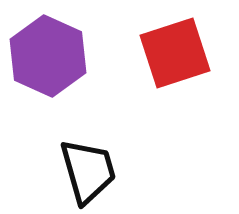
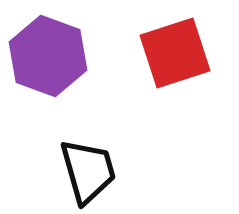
purple hexagon: rotated 4 degrees counterclockwise
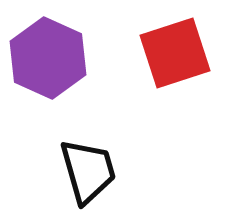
purple hexagon: moved 2 px down; rotated 4 degrees clockwise
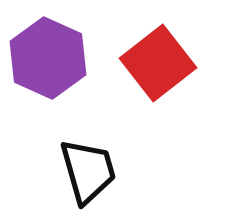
red square: moved 17 px left, 10 px down; rotated 20 degrees counterclockwise
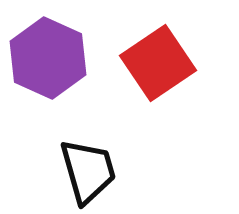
red square: rotated 4 degrees clockwise
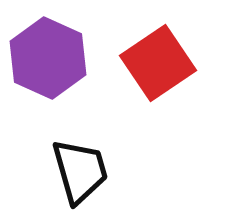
black trapezoid: moved 8 px left
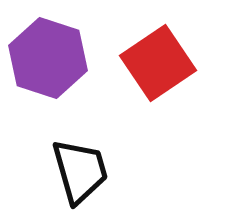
purple hexagon: rotated 6 degrees counterclockwise
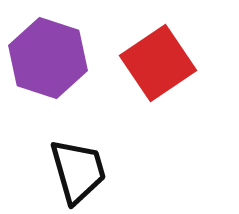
black trapezoid: moved 2 px left
